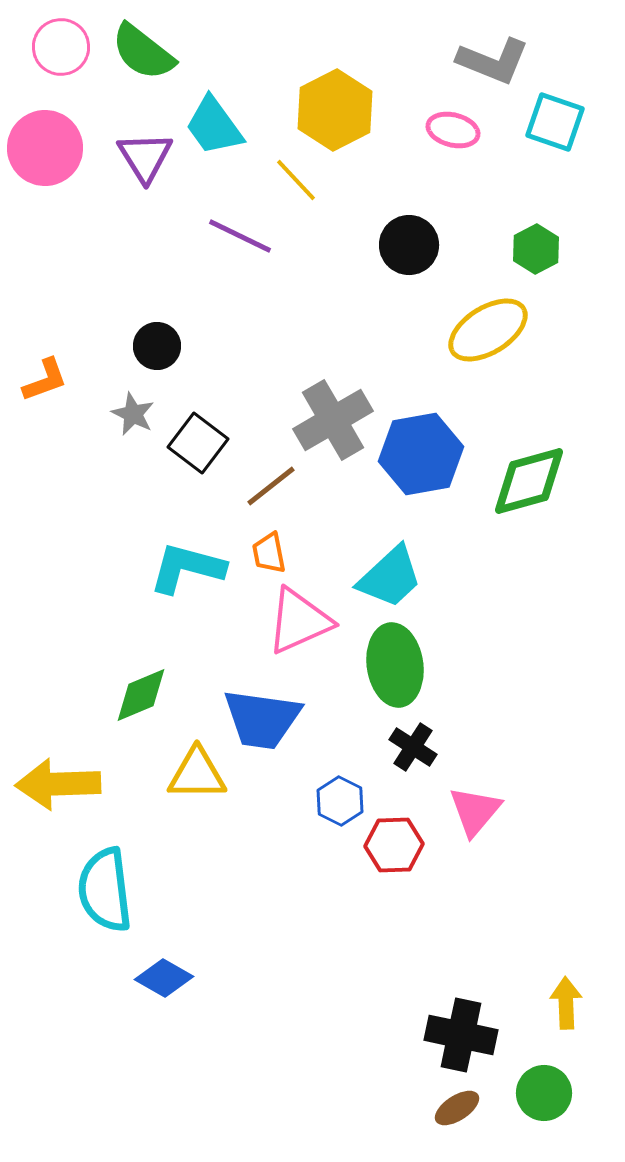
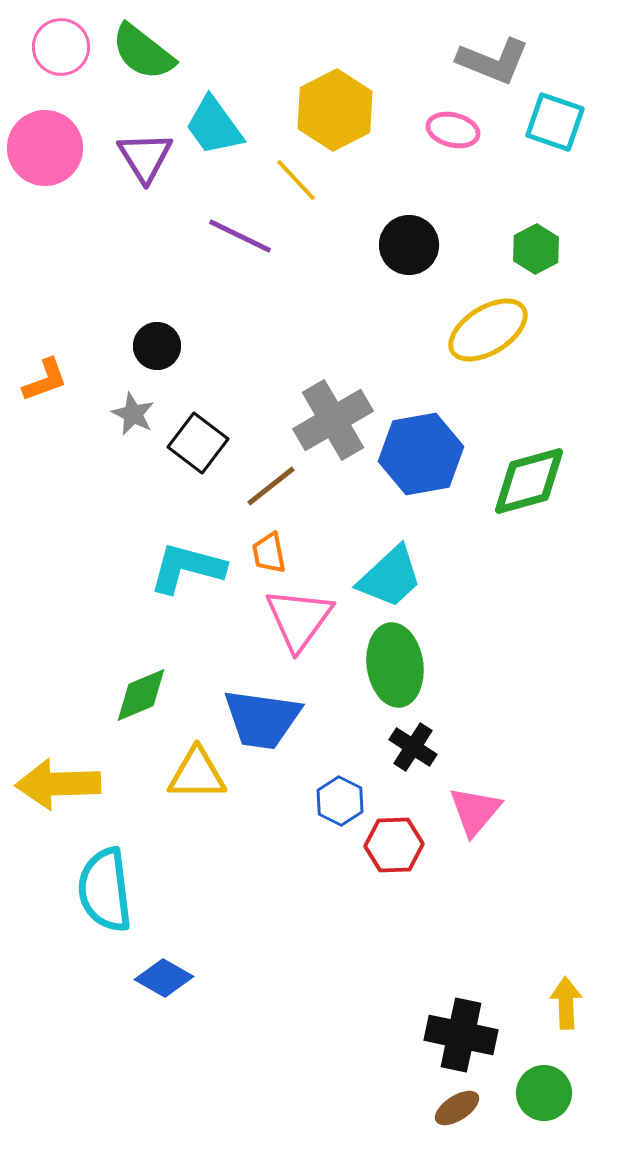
pink triangle at (299, 621): moved 2 px up; rotated 30 degrees counterclockwise
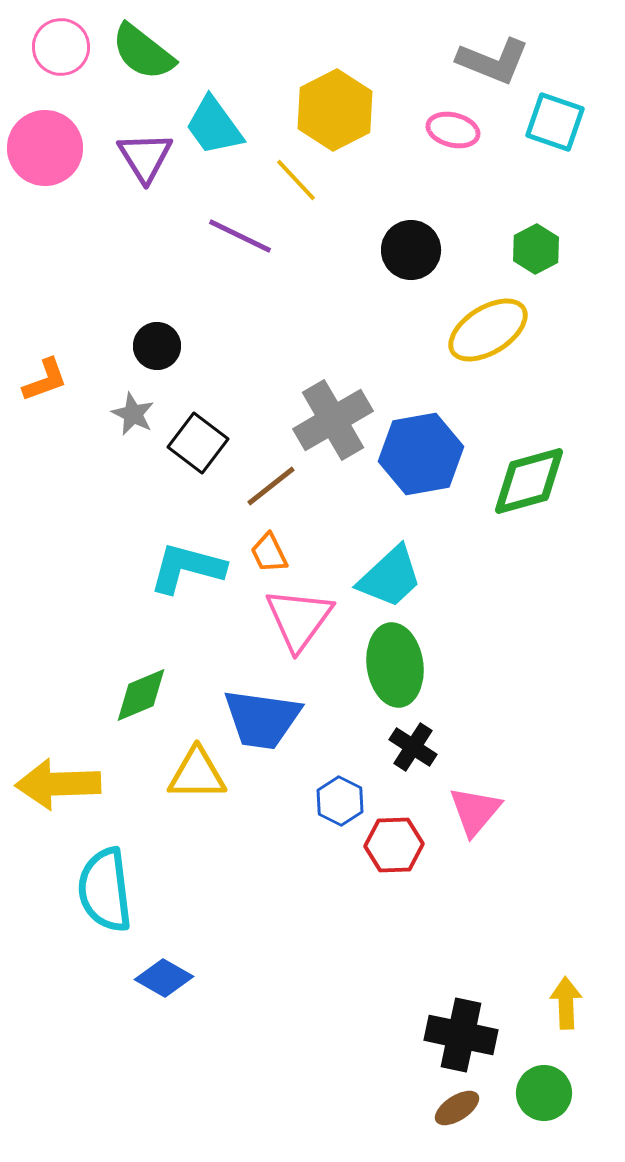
black circle at (409, 245): moved 2 px right, 5 px down
orange trapezoid at (269, 553): rotated 15 degrees counterclockwise
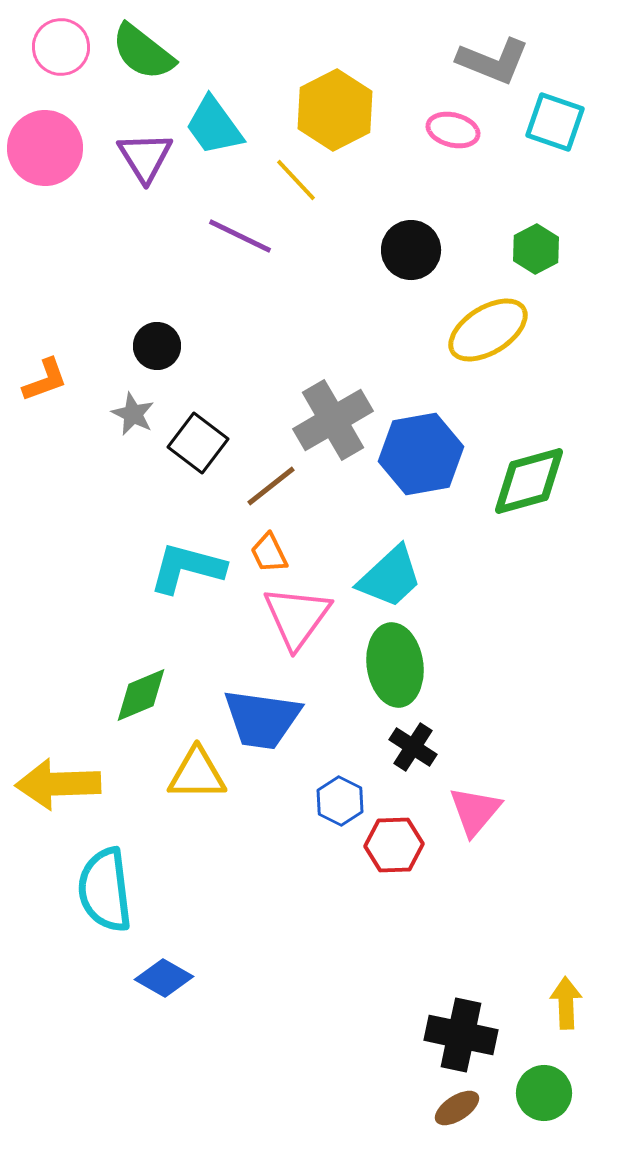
pink triangle at (299, 619): moved 2 px left, 2 px up
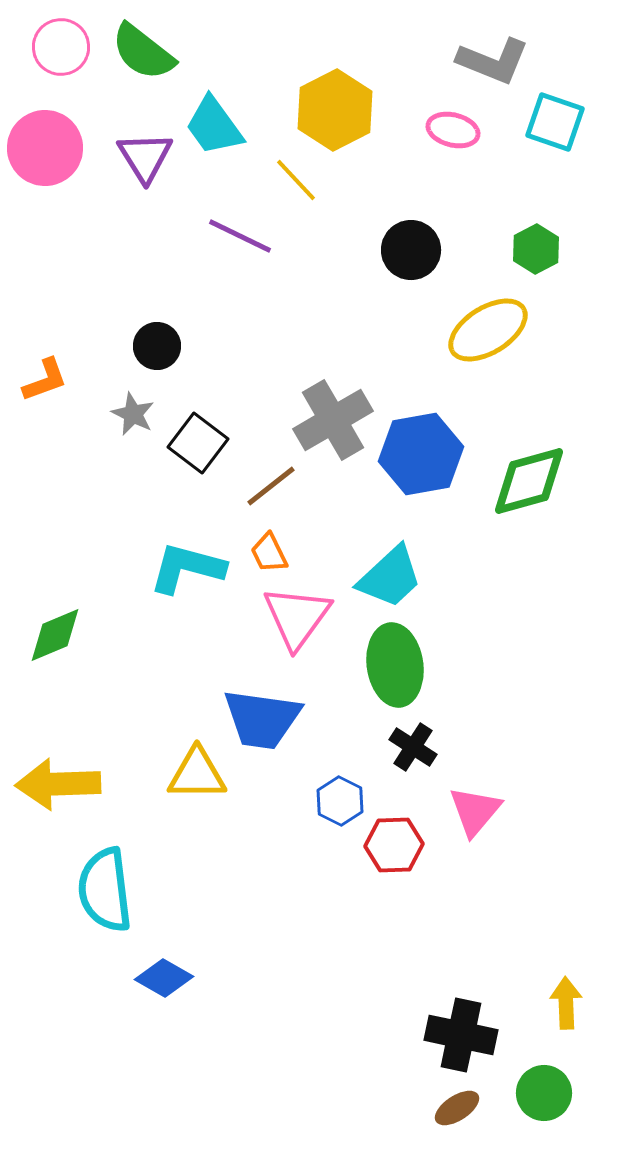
green diamond at (141, 695): moved 86 px left, 60 px up
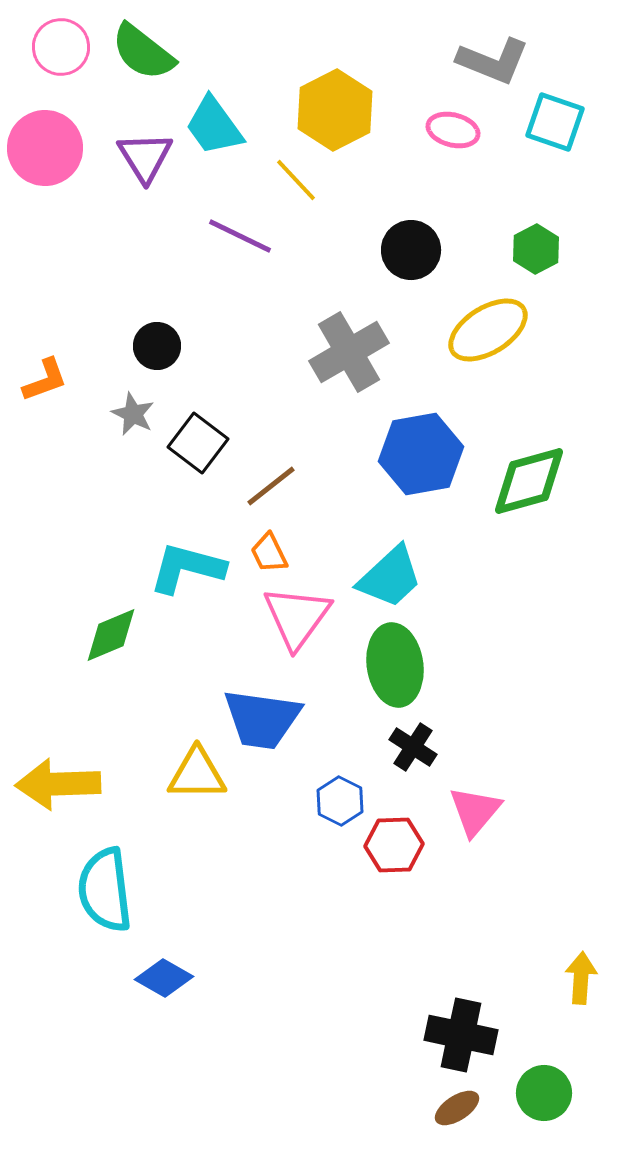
gray cross at (333, 420): moved 16 px right, 68 px up
green diamond at (55, 635): moved 56 px right
yellow arrow at (566, 1003): moved 15 px right, 25 px up; rotated 6 degrees clockwise
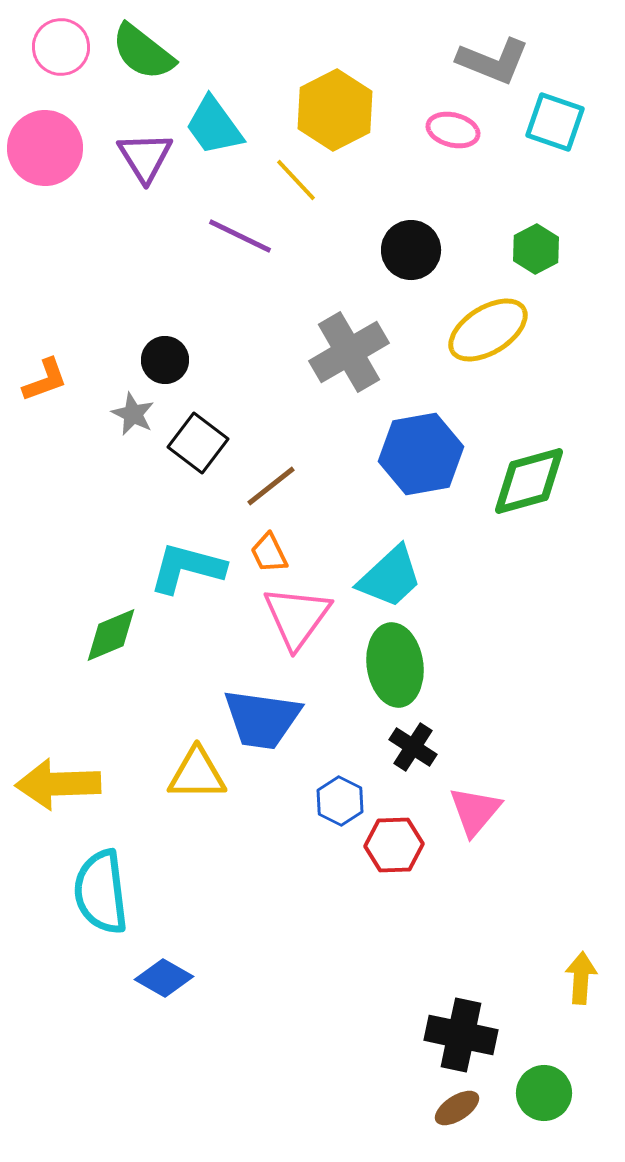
black circle at (157, 346): moved 8 px right, 14 px down
cyan semicircle at (105, 890): moved 4 px left, 2 px down
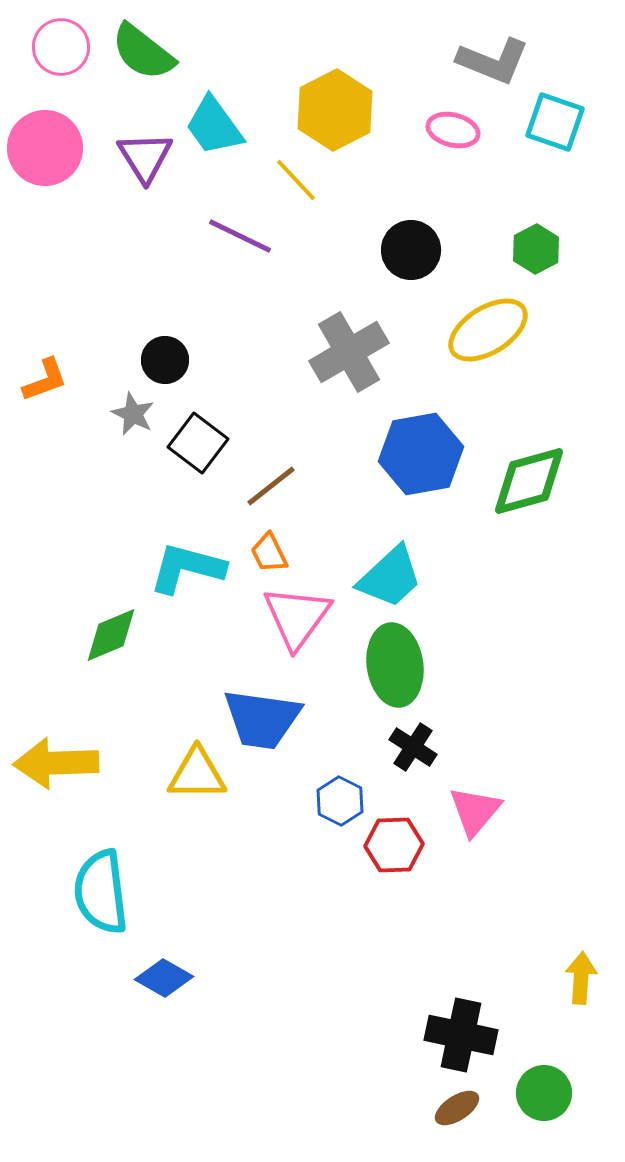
yellow arrow at (58, 784): moved 2 px left, 21 px up
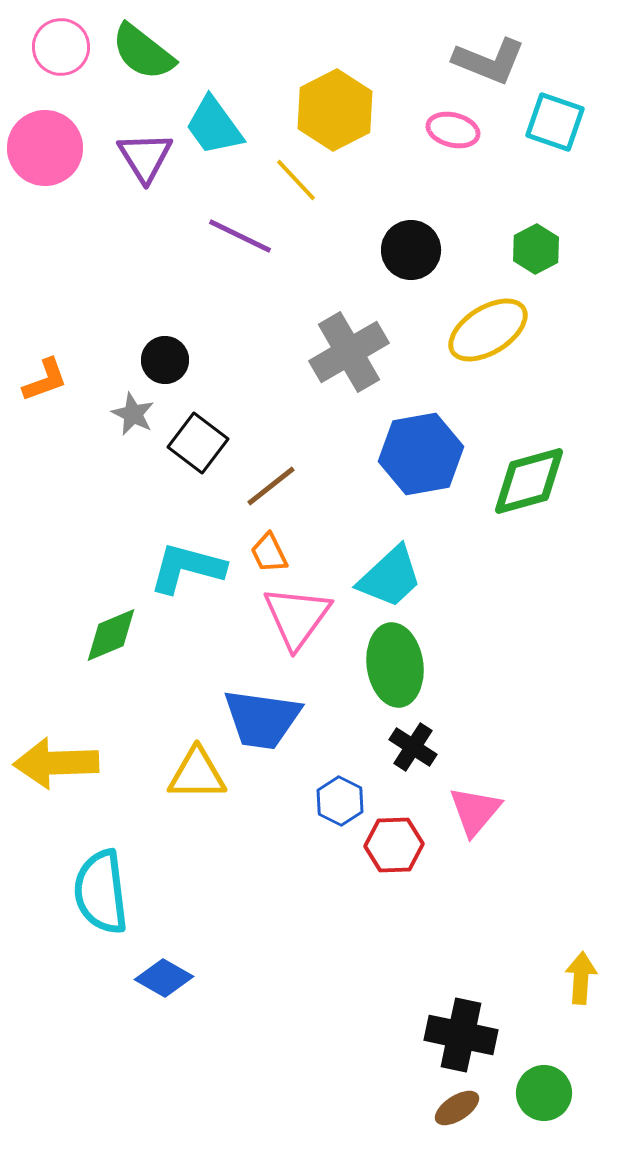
gray L-shape at (493, 61): moved 4 px left
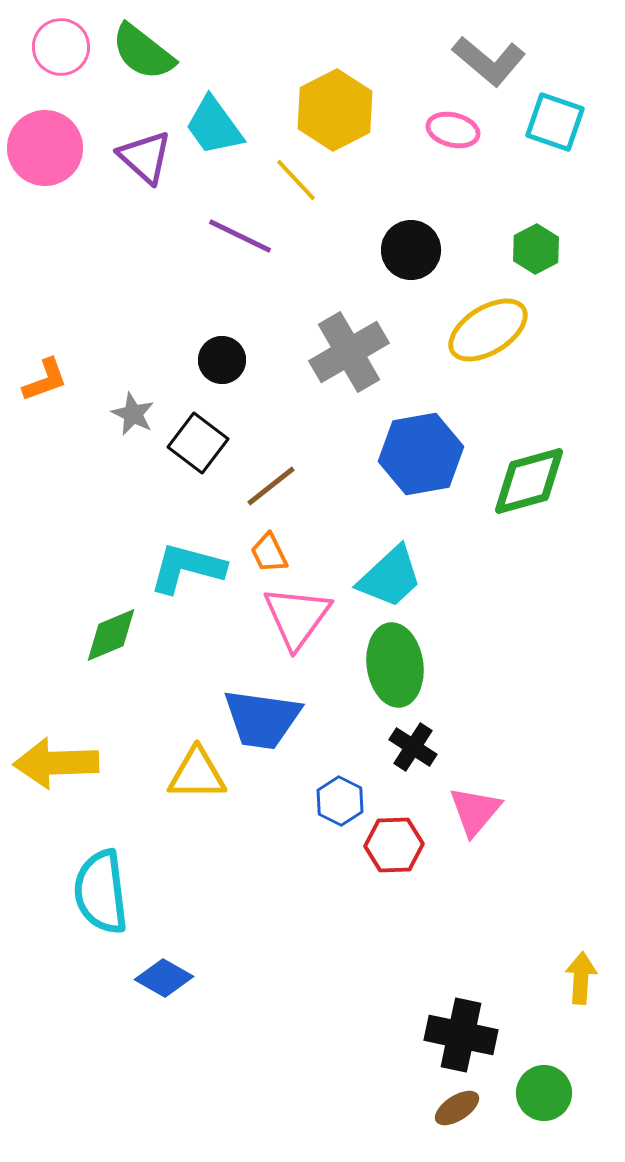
gray L-shape at (489, 61): rotated 18 degrees clockwise
purple triangle at (145, 157): rotated 16 degrees counterclockwise
black circle at (165, 360): moved 57 px right
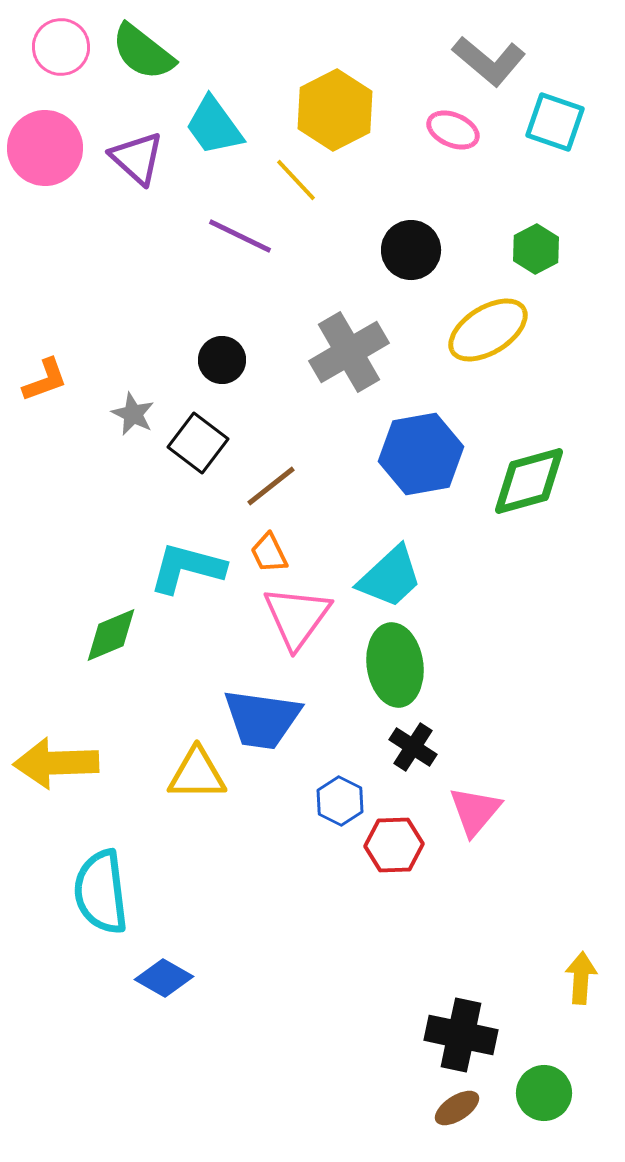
pink ellipse at (453, 130): rotated 9 degrees clockwise
purple triangle at (145, 157): moved 8 px left, 1 px down
